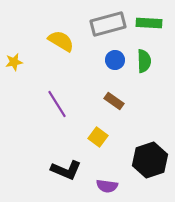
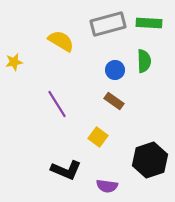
blue circle: moved 10 px down
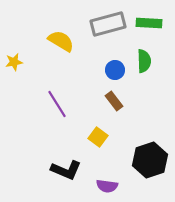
brown rectangle: rotated 18 degrees clockwise
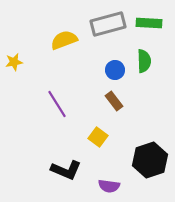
yellow semicircle: moved 3 px right, 1 px up; rotated 52 degrees counterclockwise
purple semicircle: moved 2 px right
